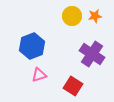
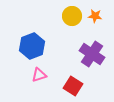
orange star: rotated 16 degrees clockwise
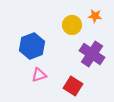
yellow circle: moved 9 px down
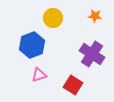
yellow circle: moved 19 px left, 7 px up
blue hexagon: moved 1 px up
red square: moved 1 px up
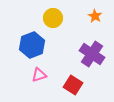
orange star: rotated 24 degrees clockwise
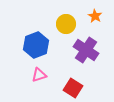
yellow circle: moved 13 px right, 6 px down
blue hexagon: moved 4 px right
purple cross: moved 6 px left, 4 px up
red square: moved 3 px down
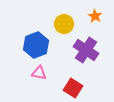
yellow circle: moved 2 px left
pink triangle: moved 2 px up; rotated 28 degrees clockwise
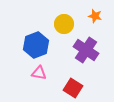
orange star: rotated 16 degrees counterclockwise
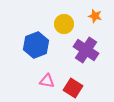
pink triangle: moved 8 px right, 8 px down
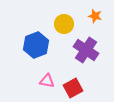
red square: rotated 30 degrees clockwise
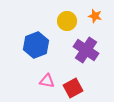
yellow circle: moved 3 px right, 3 px up
